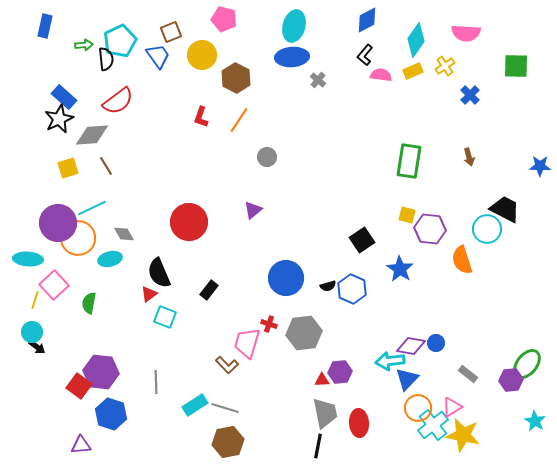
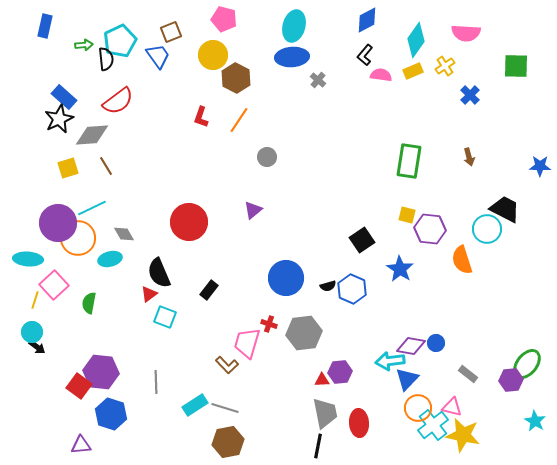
yellow circle at (202, 55): moved 11 px right
pink triangle at (452, 407): rotated 45 degrees clockwise
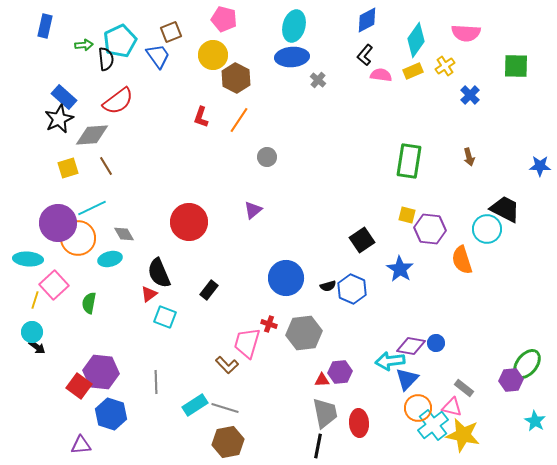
gray rectangle at (468, 374): moved 4 px left, 14 px down
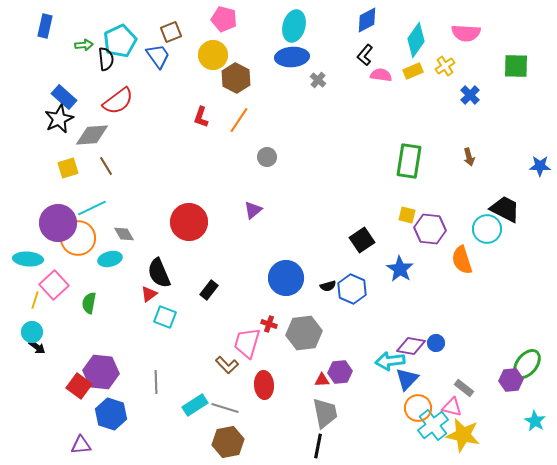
red ellipse at (359, 423): moved 95 px left, 38 px up
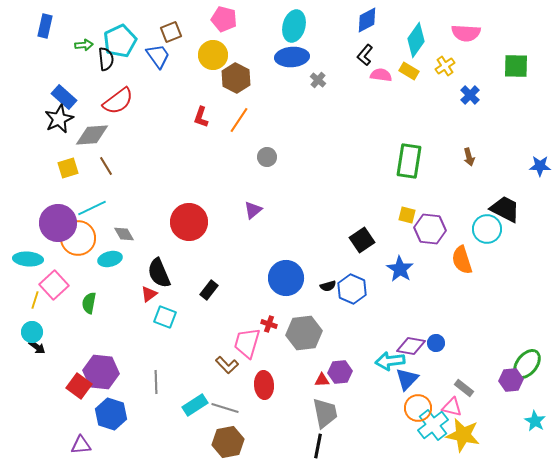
yellow rectangle at (413, 71): moved 4 px left; rotated 54 degrees clockwise
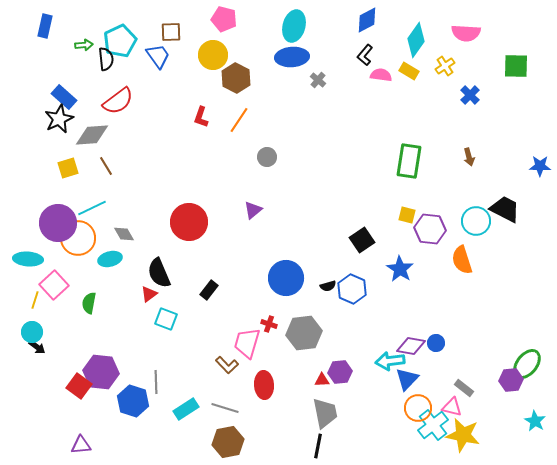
brown square at (171, 32): rotated 20 degrees clockwise
cyan circle at (487, 229): moved 11 px left, 8 px up
cyan square at (165, 317): moved 1 px right, 2 px down
cyan rectangle at (195, 405): moved 9 px left, 4 px down
blue hexagon at (111, 414): moved 22 px right, 13 px up
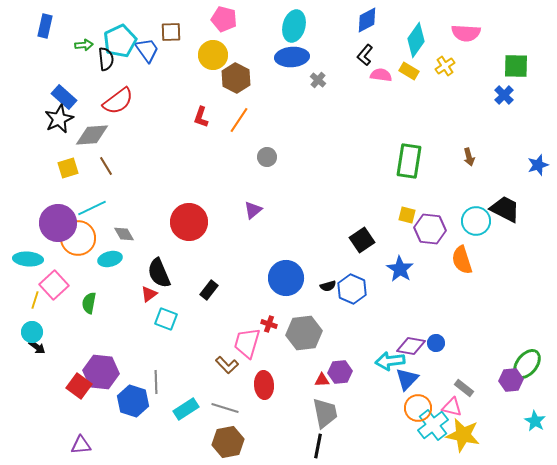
blue trapezoid at (158, 56): moved 11 px left, 6 px up
blue cross at (470, 95): moved 34 px right
blue star at (540, 166): moved 2 px left, 1 px up; rotated 20 degrees counterclockwise
